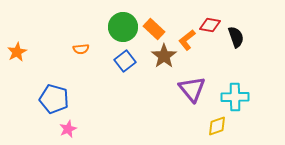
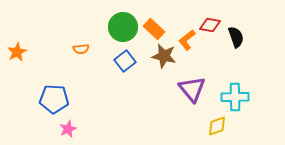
brown star: rotated 25 degrees counterclockwise
blue pentagon: rotated 12 degrees counterclockwise
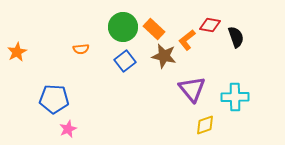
yellow diamond: moved 12 px left, 1 px up
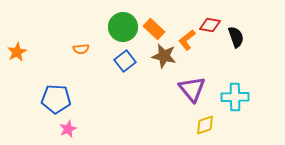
blue pentagon: moved 2 px right
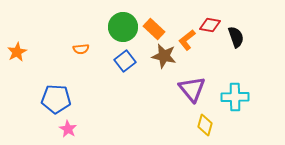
yellow diamond: rotated 55 degrees counterclockwise
pink star: rotated 18 degrees counterclockwise
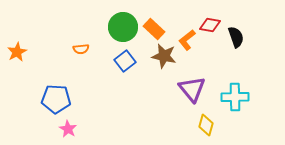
yellow diamond: moved 1 px right
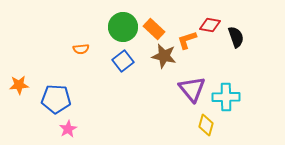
orange L-shape: rotated 20 degrees clockwise
orange star: moved 2 px right, 33 px down; rotated 24 degrees clockwise
blue square: moved 2 px left
cyan cross: moved 9 px left
pink star: rotated 12 degrees clockwise
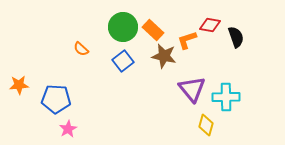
orange rectangle: moved 1 px left, 1 px down
orange semicircle: rotated 49 degrees clockwise
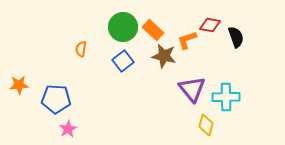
orange semicircle: rotated 56 degrees clockwise
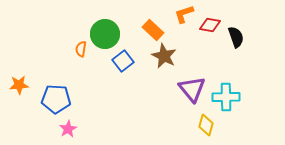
green circle: moved 18 px left, 7 px down
orange L-shape: moved 3 px left, 26 px up
brown star: rotated 15 degrees clockwise
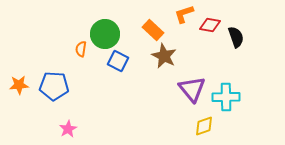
blue square: moved 5 px left; rotated 25 degrees counterclockwise
blue pentagon: moved 2 px left, 13 px up
yellow diamond: moved 2 px left, 1 px down; rotated 55 degrees clockwise
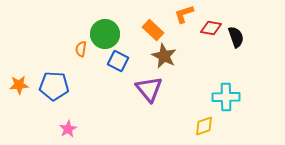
red diamond: moved 1 px right, 3 px down
purple triangle: moved 43 px left
